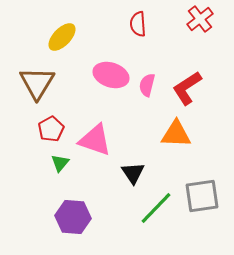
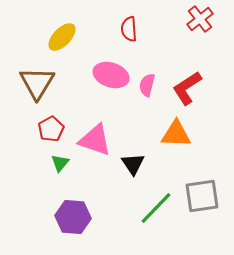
red semicircle: moved 9 px left, 5 px down
black triangle: moved 9 px up
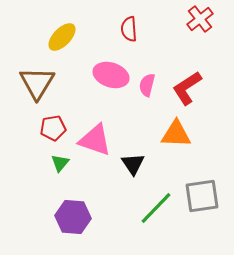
red pentagon: moved 2 px right, 1 px up; rotated 20 degrees clockwise
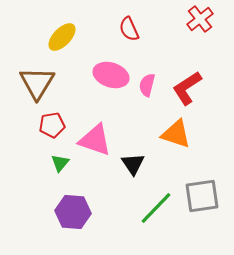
red semicircle: rotated 20 degrees counterclockwise
red pentagon: moved 1 px left, 3 px up
orange triangle: rotated 16 degrees clockwise
purple hexagon: moved 5 px up
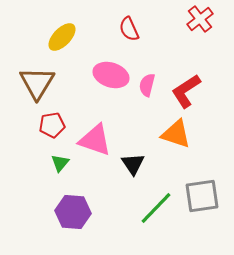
red L-shape: moved 1 px left, 3 px down
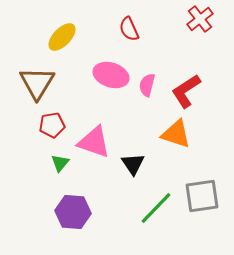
pink triangle: moved 1 px left, 2 px down
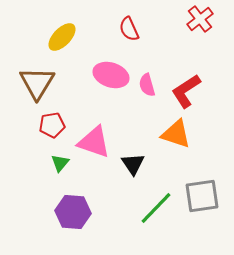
pink semicircle: rotated 30 degrees counterclockwise
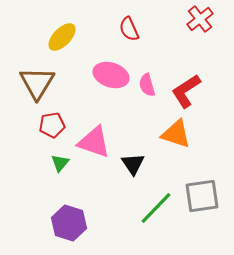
purple hexagon: moved 4 px left, 11 px down; rotated 12 degrees clockwise
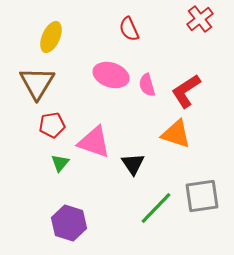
yellow ellipse: moved 11 px left; rotated 20 degrees counterclockwise
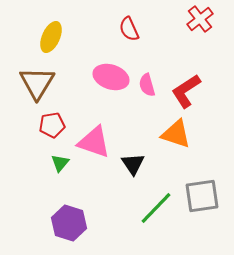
pink ellipse: moved 2 px down
